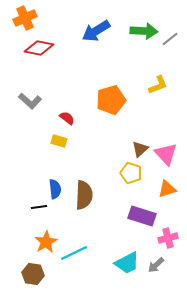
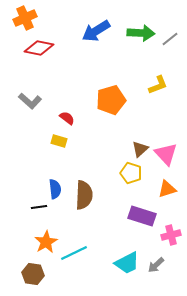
green arrow: moved 3 px left, 2 px down
pink cross: moved 3 px right, 3 px up
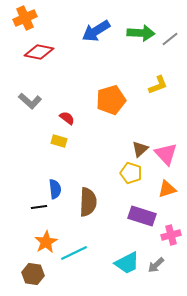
red diamond: moved 4 px down
brown semicircle: moved 4 px right, 7 px down
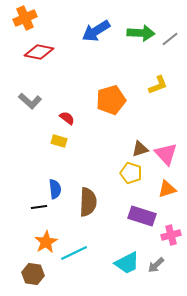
brown triangle: rotated 24 degrees clockwise
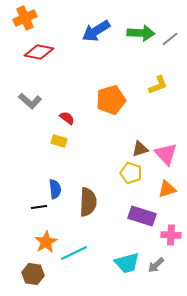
pink cross: rotated 18 degrees clockwise
cyan trapezoid: rotated 12 degrees clockwise
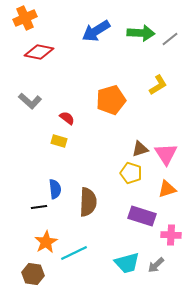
yellow L-shape: rotated 10 degrees counterclockwise
pink triangle: rotated 10 degrees clockwise
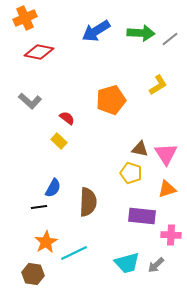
yellow rectangle: rotated 28 degrees clockwise
brown triangle: rotated 30 degrees clockwise
blue semicircle: moved 2 px left, 1 px up; rotated 36 degrees clockwise
purple rectangle: rotated 12 degrees counterclockwise
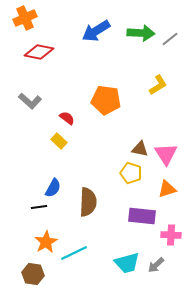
orange pentagon: moved 5 px left; rotated 24 degrees clockwise
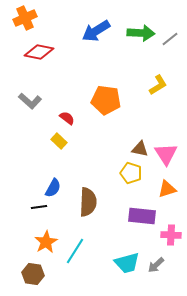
cyan line: moved 1 px right, 2 px up; rotated 32 degrees counterclockwise
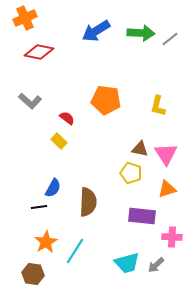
yellow L-shape: moved 21 px down; rotated 135 degrees clockwise
pink cross: moved 1 px right, 2 px down
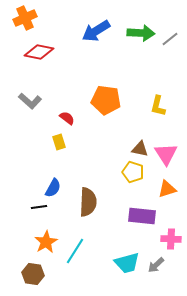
yellow rectangle: moved 1 px down; rotated 28 degrees clockwise
yellow pentagon: moved 2 px right, 1 px up
pink cross: moved 1 px left, 2 px down
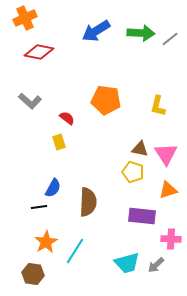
orange triangle: moved 1 px right, 1 px down
